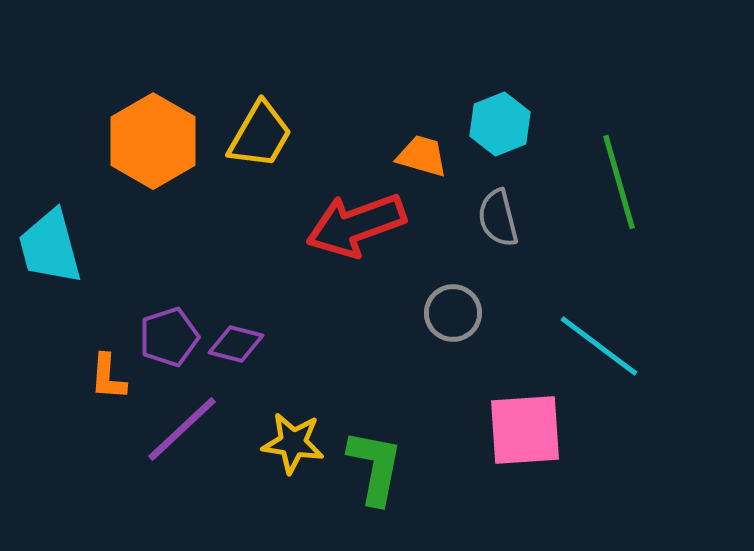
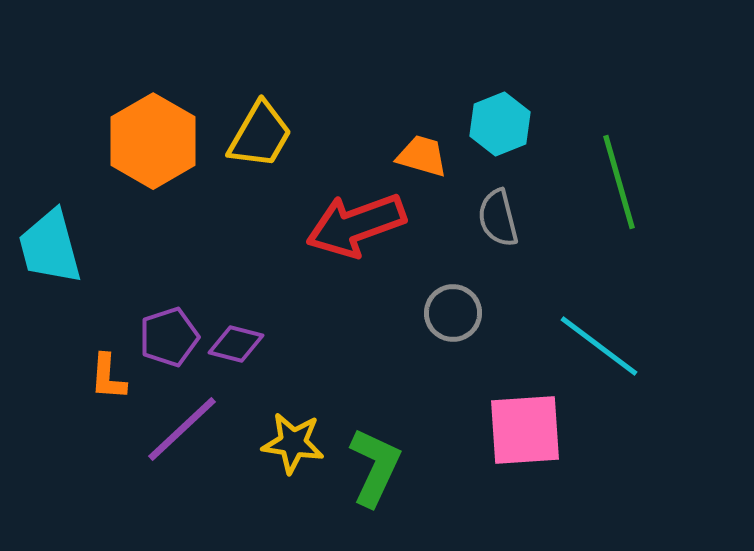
green L-shape: rotated 14 degrees clockwise
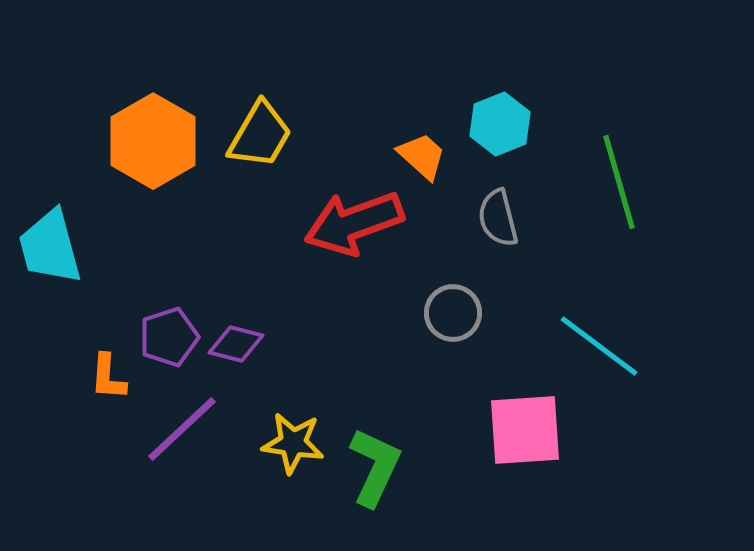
orange trapezoid: rotated 26 degrees clockwise
red arrow: moved 2 px left, 2 px up
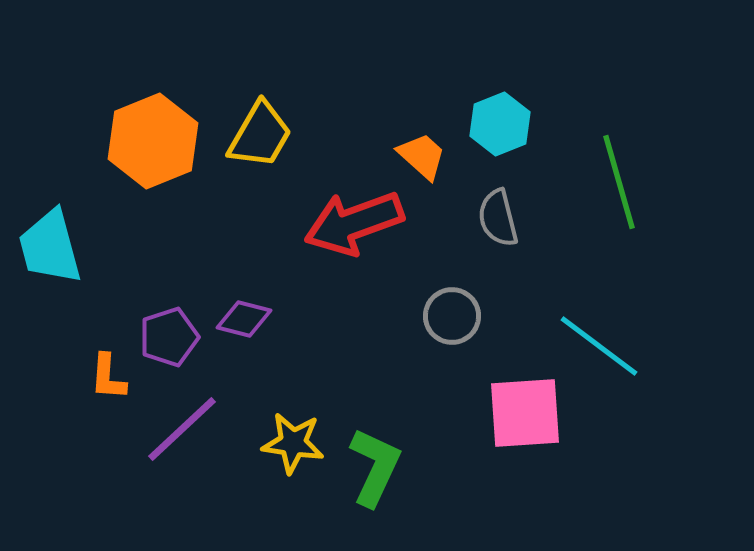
orange hexagon: rotated 8 degrees clockwise
gray circle: moved 1 px left, 3 px down
purple diamond: moved 8 px right, 25 px up
pink square: moved 17 px up
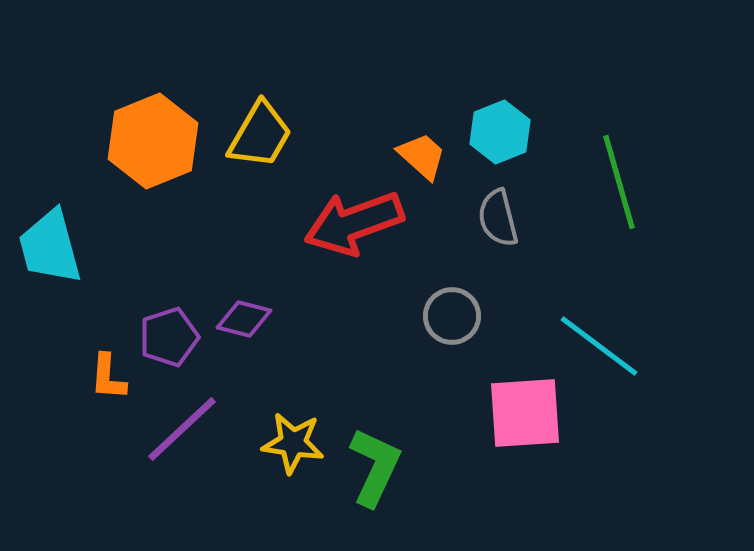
cyan hexagon: moved 8 px down
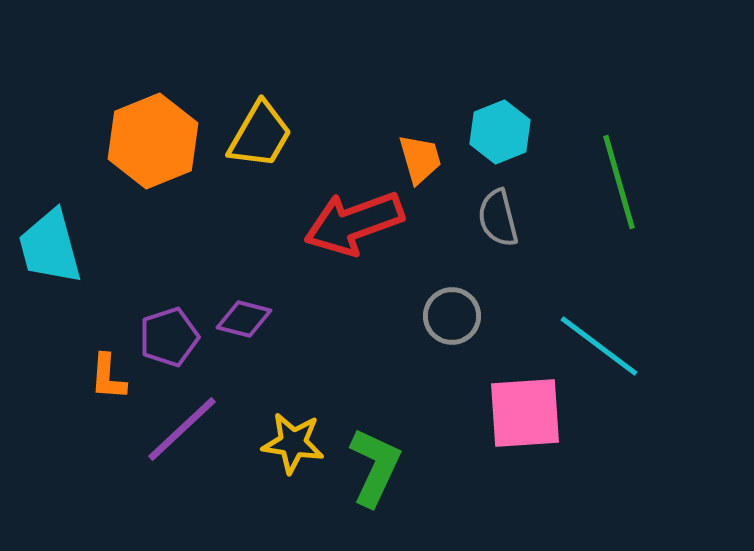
orange trapezoid: moved 2 px left, 3 px down; rotated 32 degrees clockwise
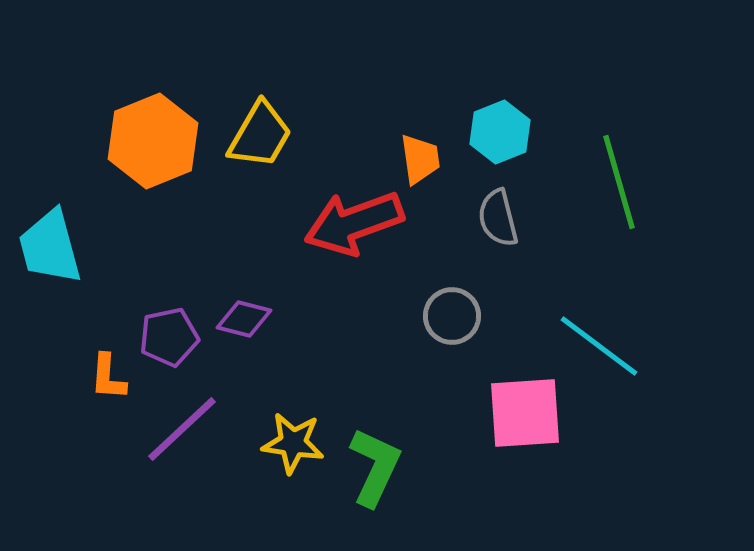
orange trapezoid: rotated 8 degrees clockwise
purple pentagon: rotated 6 degrees clockwise
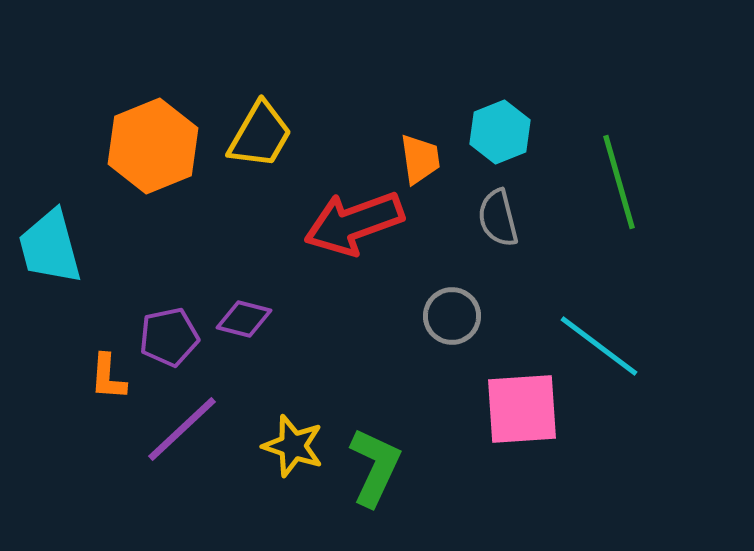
orange hexagon: moved 5 px down
pink square: moved 3 px left, 4 px up
yellow star: moved 3 px down; rotated 10 degrees clockwise
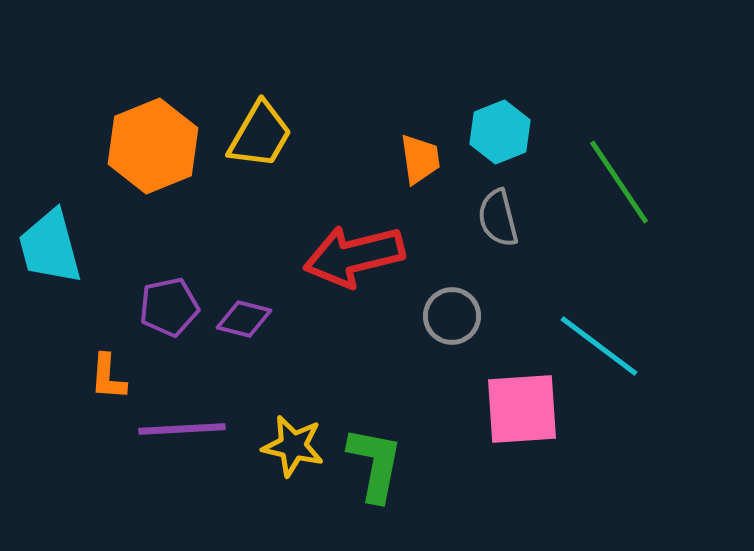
green line: rotated 18 degrees counterclockwise
red arrow: moved 33 px down; rotated 6 degrees clockwise
purple pentagon: moved 30 px up
purple line: rotated 40 degrees clockwise
yellow star: rotated 6 degrees counterclockwise
green L-shape: moved 3 px up; rotated 14 degrees counterclockwise
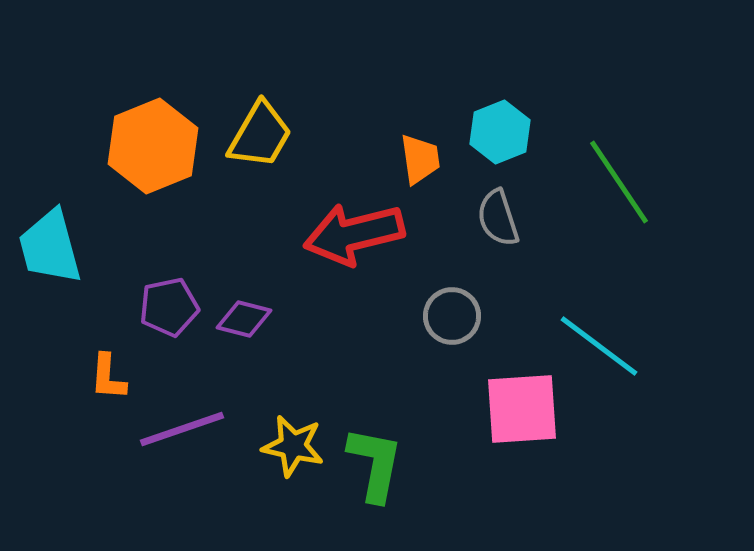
gray semicircle: rotated 4 degrees counterclockwise
red arrow: moved 22 px up
purple line: rotated 16 degrees counterclockwise
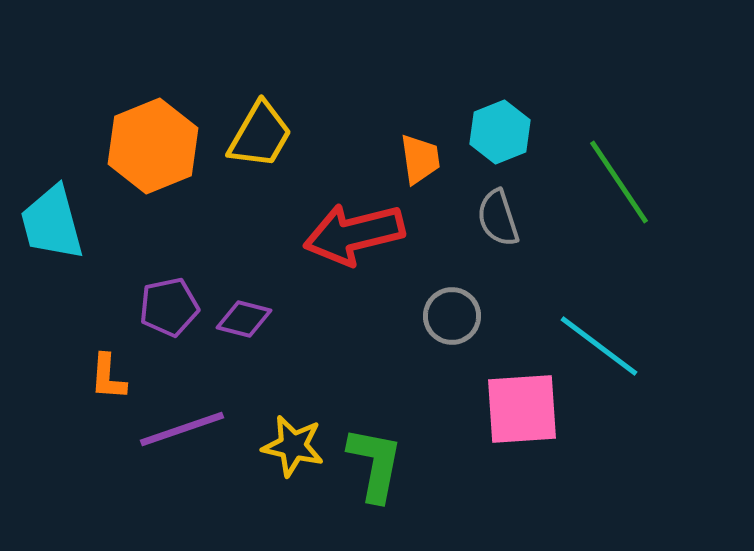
cyan trapezoid: moved 2 px right, 24 px up
